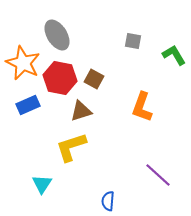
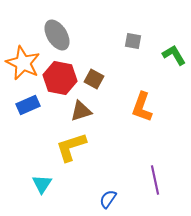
purple line: moved 3 px left, 5 px down; rotated 36 degrees clockwise
blue semicircle: moved 2 px up; rotated 30 degrees clockwise
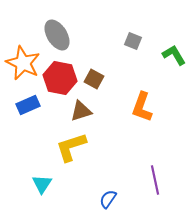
gray square: rotated 12 degrees clockwise
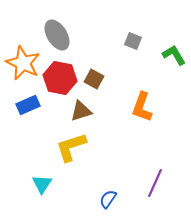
purple line: moved 3 px down; rotated 36 degrees clockwise
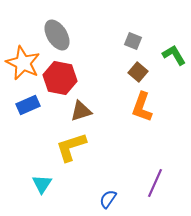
brown square: moved 44 px right, 7 px up; rotated 12 degrees clockwise
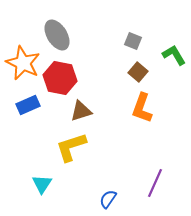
orange L-shape: moved 1 px down
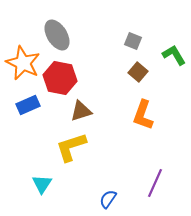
orange L-shape: moved 1 px right, 7 px down
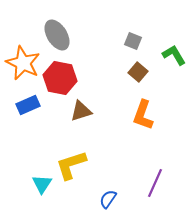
yellow L-shape: moved 18 px down
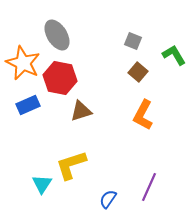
orange L-shape: rotated 8 degrees clockwise
purple line: moved 6 px left, 4 px down
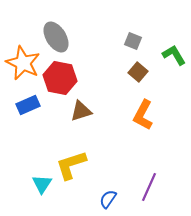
gray ellipse: moved 1 px left, 2 px down
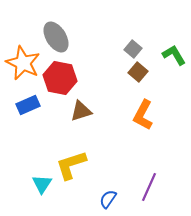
gray square: moved 8 px down; rotated 18 degrees clockwise
